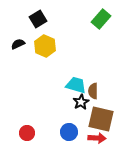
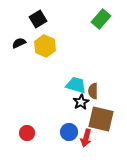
black semicircle: moved 1 px right, 1 px up
red arrow: moved 11 px left; rotated 102 degrees clockwise
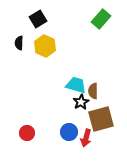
black semicircle: rotated 64 degrees counterclockwise
brown square: rotated 28 degrees counterclockwise
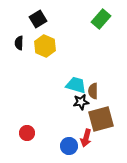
black star: rotated 21 degrees clockwise
blue circle: moved 14 px down
